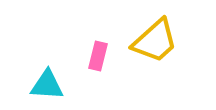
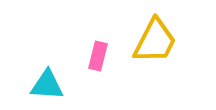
yellow trapezoid: rotated 21 degrees counterclockwise
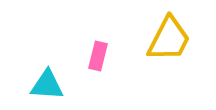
yellow trapezoid: moved 14 px right, 2 px up
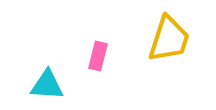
yellow trapezoid: rotated 9 degrees counterclockwise
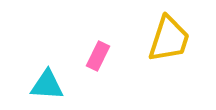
pink rectangle: rotated 12 degrees clockwise
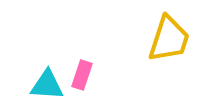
pink rectangle: moved 16 px left, 19 px down; rotated 8 degrees counterclockwise
